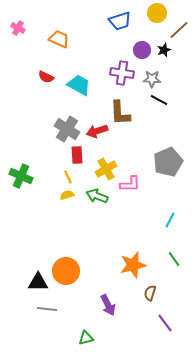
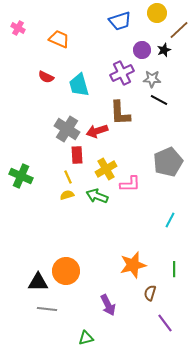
purple cross: rotated 35 degrees counterclockwise
cyan trapezoid: rotated 135 degrees counterclockwise
green line: moved 10 px down; rotated 35 degrees clockwise
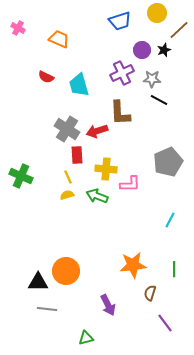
yellow cross: rotated 35 degrees clockwise
orange star: rotated 8 degrees clockwise
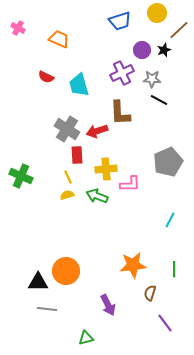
yellow cross: rotated 10 degrees counterclockwise
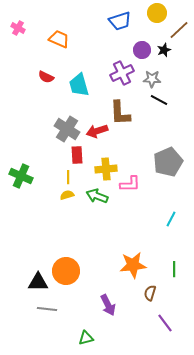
yellow line: rotated 24 degrees clockwise
cyan line: moved 1 px right, 1 px up
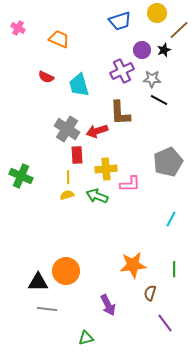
purple cross: moved 2 px up
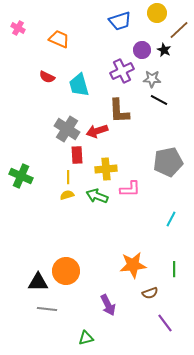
black star: rotated 24 degrees counterclockwise
red semicircle: moved 1 px right
brown L-shape: moved 1 px left, 2 px up
gray pentagon: rotated 12 degrees clockwise
pink L-shape: moved 5 px down
brown semicircle: rotated 126 degrees counterclockwise
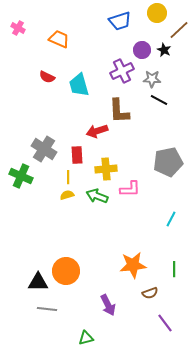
gray cross: moved 23 px left, 20 px down
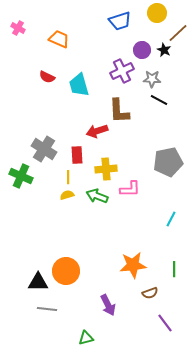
brown line: moved 1 px left, 3 px down
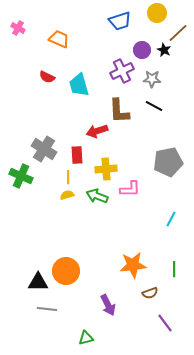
black line: moved 5 px left, 6 px down
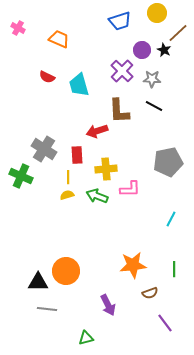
purple cross: rotated 20 degrees counterclockwise
